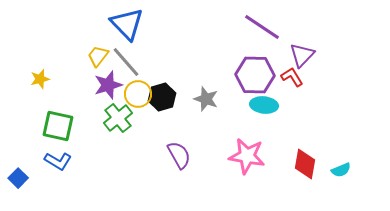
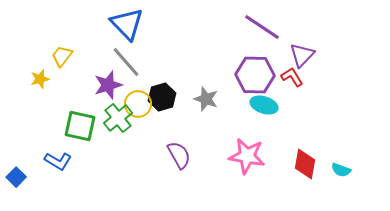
yellow trapezoid: moved 36 px left
yellow circle: moved 10 px down
cyan ellipse: rotated 12 degrees clockwise
green square: moved 22 px right
cyan semicircle: rotated 42 degrees clockwise
blue square: moved 2 px left, 1 px up
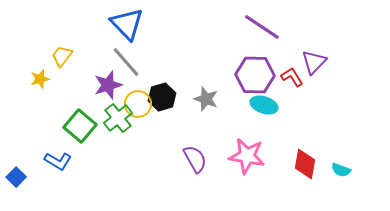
purple triangle: moved 12 px right, 7 px down
green square: rotated 28 degrees clockwise
purple semicircle: moved 16 px right, 4 px down
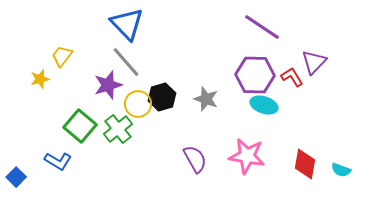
green cross: moved 11 px down
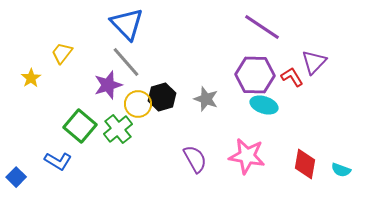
yellow trapezoid: moved 3 px up
yellow star: moved 9 px left, 1 px up; rotated 18 degrees counterclockwise
